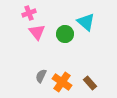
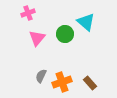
pink cross: moved 1 px left
pink triangle: moved 6 px down; rotated 18 degrees clockwise
orange cross: rotated 36 degrees clockwise
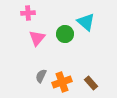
pink cross: rotated 16 degrees clockwise
brown rectangle: moved 1 px right
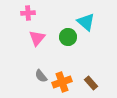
green circle: moved 3 px right, 3 px down
gray semicircle: rotated 64 degrees counterclockwise
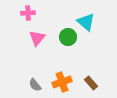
gray semicircle: moved 6 px left, 9 px down
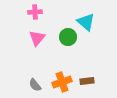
pink cross: moved 7 px right, 1 px up
brown rectangle: moved 4 px left, 2 px up; rotated 56 degrees counterclockwise
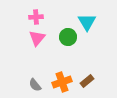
pink cross: moved 1 px right, 5 px down
cyan triangle: moved 1 px right; rotated 18 degrees clockwise
brown rectangle: rotated 32 degrees counterclockwise
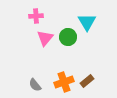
pink cross: moved 1 px up
pink triangle: moved 8 px right
orange cross: moved 2 px right
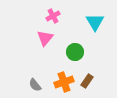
pink cross: moved 17 px right; rotated 24 degrees counterclockwise
cyan triangle: moved 8 px right
green circle: moved 7 px right, 15 px down
brown rectangle: rotated 16 degrees counterclockwise
